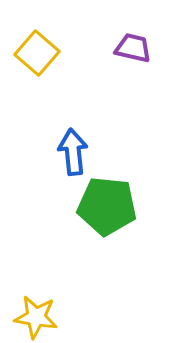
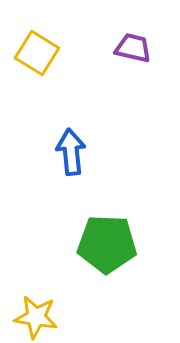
yellow square: rotated 9 degrees counterclockwise
blue arrow: moved 2 px left
green pentagon: moved 38 px down; rotated 4 degrees counterclockwise
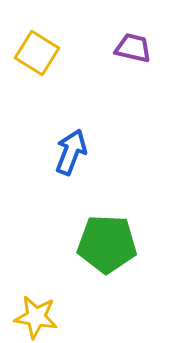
blue arrow: rotated 27 degrees clockwise
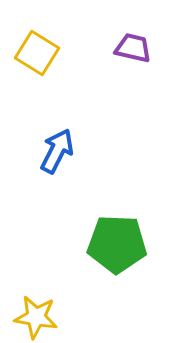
blue arrow: moved 14 px left, 1 px up; rotated 6 degrees clockwise
green pentagon: moved 10 px right
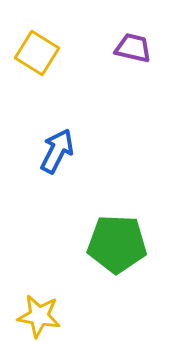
yellow star: moved 3 px right, 1 px up
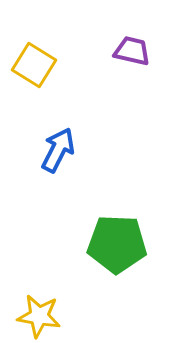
purple trapezoid: moved 1 px left, 3 px down
yellow square: moved 3 px left, 12 px down
blue arrow: moved 1 px right, 1 px up
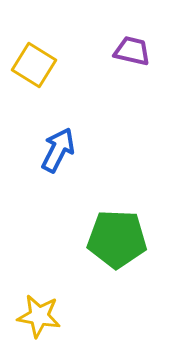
green pentagon: moved 5 px up
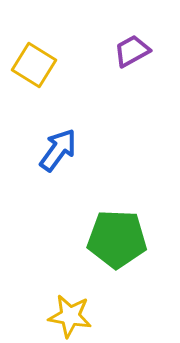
purple trapezoid: rotated 42 degrees counterclockwise
blue arrow: rotated 9 degrees clockwise
yellow star: moved 31 px right
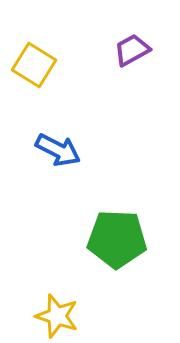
purple trapezoid: moved 1 px up
blue arrow: rotated 81 degrees clockwise
yellow star: moved 13 px left; rotated 9 degrees clockwise
